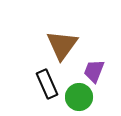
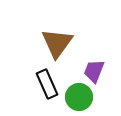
brown triangle: moved 5 px left, 2 px up
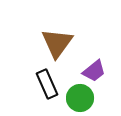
purple trapezoid: rotated 150 degrees counterclockwise
green circle: moved 1 px right, 1 px down
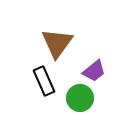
black rectangle: moved 3 px left, 3 px up
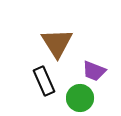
brown triangle: rotated 8 degrees counterclockwise
purple trapezoid: rotated 60 degrees clockwise
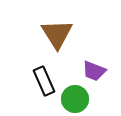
brown triangle: moved 9 px up
green circle: moved 5 px left, 1 px down
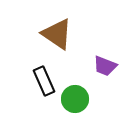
brown triangle: rotated 24 degrees counterclockwise
purple trapezoid: moved 11 px right, 5 px up
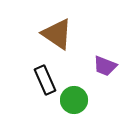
black rectangle: moved 1 px right, 1 px up
green circle: moved 1 px left, 1 px down
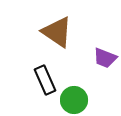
brown triangle: moved 2 px up
purple trapezoid: moved 8 px up
